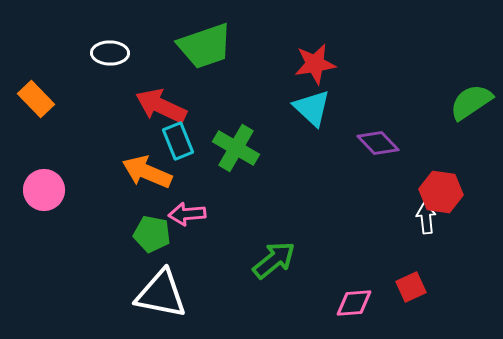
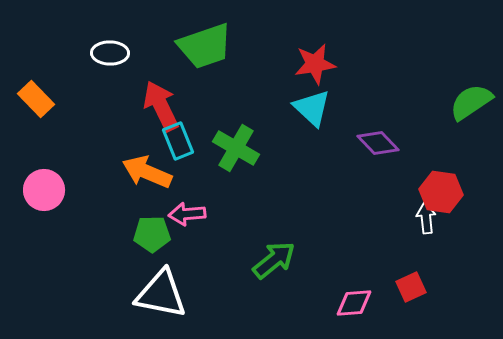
red arrow: rotated 39 degrees clockwise
green pentagon: rotated 12 degrees counterclockwise
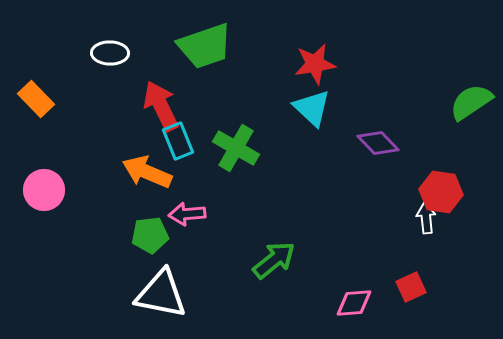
green pentagon: moved 2 px left, 1 px down; rotated 6 degrees counterclockwise
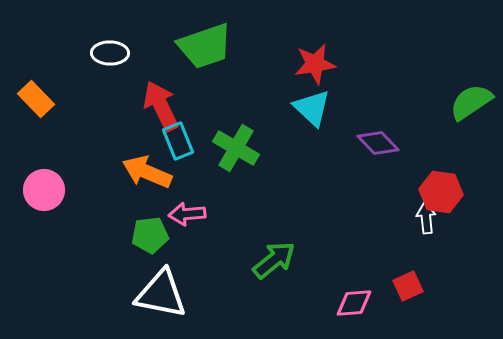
red square: moved 3 px left, 1 px up
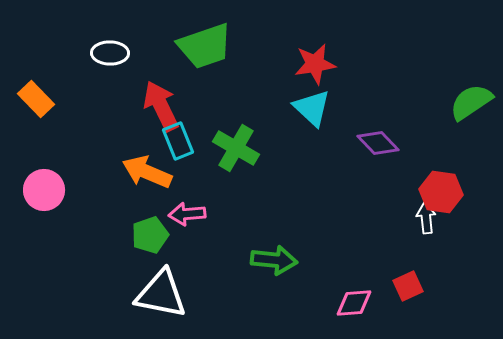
green pentagon: rotated 12 degrees counterclockwise
green arrow: rotated 45 degrees clockwise
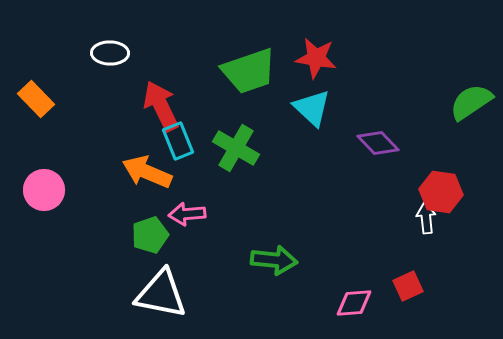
green trapezoid: moved 44 px right, 25 px down
red star: moved 1 px right, 6 px up; rotated 18 degrees clockwise
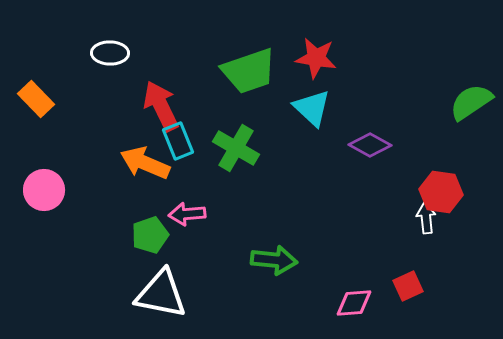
purple diamond: moved 8 px left, 2 px down; rotated 18 degrees counterclockwise
orange arrow: moved 2 px left, 9 px up
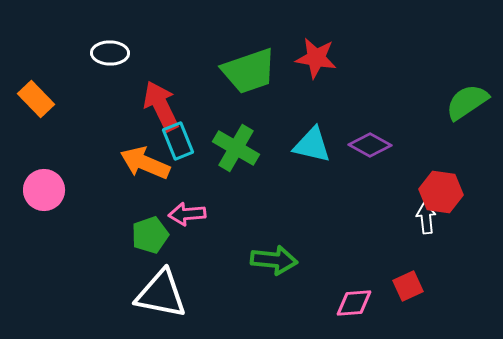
green semicircle: moved 4 px left
cyan triangle: moved 37 px down; rotated 30 degrees counterclockwise
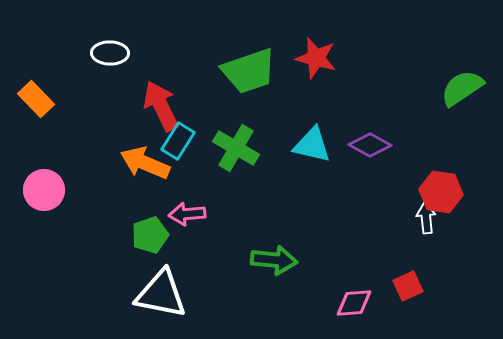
red star: rotated 6 degrees clockwise
green semicircle: moved 5 px left, 14 px up
cyan rectangle: rotated 54 degrees clockwise
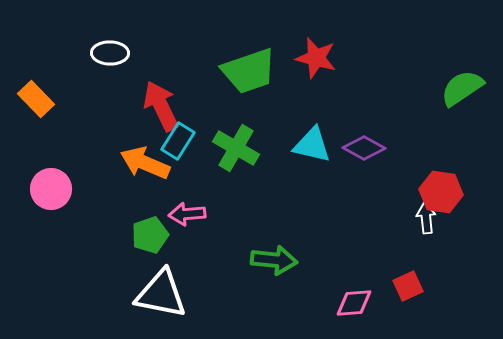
purple diamond: moved 6 px left, 3 px down
pink circle: moved 7 px right, 1 px up
